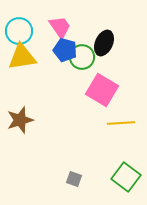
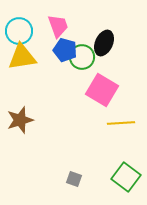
pink trapezoid: moved 2 px left, 1 px up; rotated 15 degrees clockwise
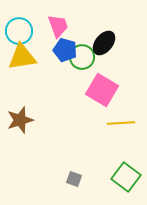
black ellipse: rotated 15 degrees clockwise
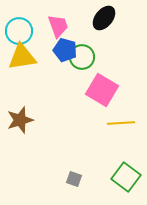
black ellipse: moved 25 px up
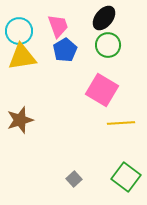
blue pentagon: rotated 25 degrees clockwise
green circle: moved 26 px right, 12 px up
gray square: rotated 28 degrees clockwise
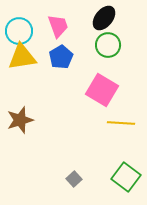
blue pentagon: moved 4 px left, 7 px down
yellow line: rotated 8 degrees clockwise
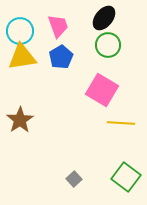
cyan circle: moved 1 px right
brown star: rotated 16 degrees counterclockwise
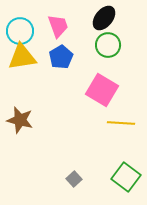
brown star: rotated 24 degrees counterclockwise
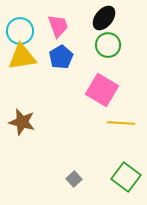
brown star: moved 2 px right, 2 px down
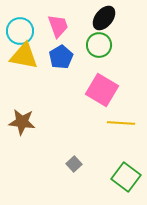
green circle: moved 9 px left
yellow triangle: moved 2 px right, 1 px up; rotated 20 degrees clockwise
brown star: rotated 8 degrees counterclockwise
gray square: moved 15 px up
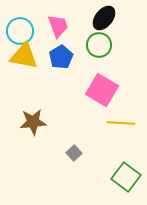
brown star: moved 11 px right; rotated 12 degrees counterclockwise
gray square: moved 11 px up
